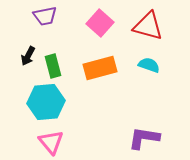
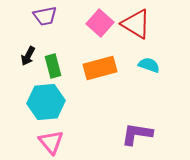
red triangle: moved 12 px left, 2 px up; rotated 16 degrees clockwise
purple L-shape: moved 7 px left, 4 px up
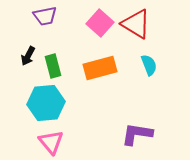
cyan semicircle: rotated 50 degrees clockwise
cyan hexagon: moved 1 px down
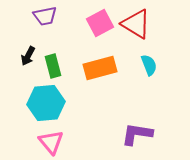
pink square: rotated 20 degrees clockwise
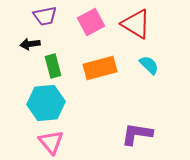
pink square: moved 9 px left, 1 px up
black arrow: moved 2 px right, 12 px up; rotated 54 degrees clockwise
cyan semicircle: rotated 25 degrees counterclockwise
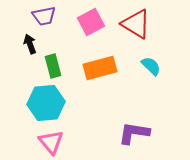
purple trapezoid: moved 1 px left
black arrow: rotated 78 degrees clockwise
cyan semicircle: moved 2 px right, 1 px down
purple L-shape: moved 3 px left, 1 px up
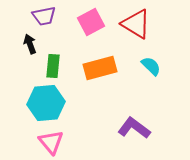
green rectangle: rotated 20 degrees clockwise
purple L-shape: moved 5 px up; rotated 28 degrees clockwise
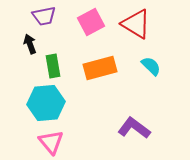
green rectangle: rotated 15 degrees counterclockwise
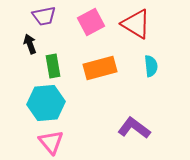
cyan semicircle: rotated 40 degrees clockwise
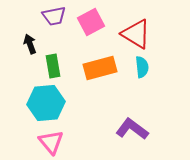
purple trapezoid: moved 10 px right
red triangle: moved 10 px down
cyan semicircle: moved 9 px left, 1 px down
purple L-shape: moved 2 px left, 1 px down
